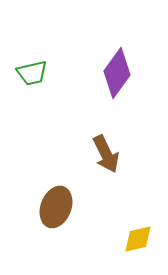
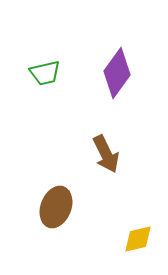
green trapezoid: moved 13 px right
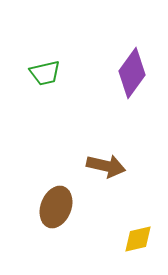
purple diamond: moved 15 px right
brown arrow: moved 12 px down; rotated 51 degrees counterclockwise
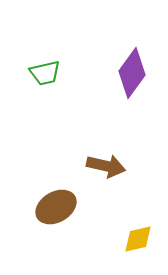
brown ellipse: rotated 39 degrees clockwise
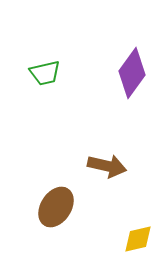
brown arrow: moved 1 px right
brown ellipse: rotated 27 degrees counterclockwise
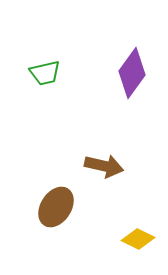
brown arrow: moved 3 px left
yellow diamond: rotated 40 degrees clockwise
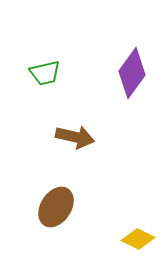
brown arrow: moved 29 px left, 29 px up
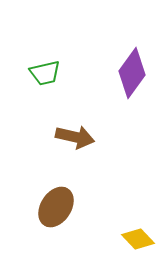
yellow diamond: rotated 20 degrees clockwise
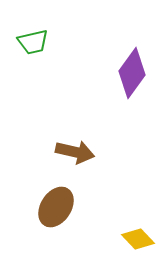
green trapezoid: moved 12 px left, 31 px up
brown arrow: moved 15 px down
